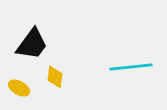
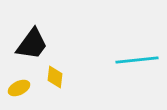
cyan line: moved 6 px right, 7 px up
yellow ellipse: rotated 55 degrees counterclockwise
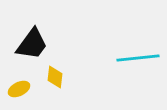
cyan line: moved 1 px right, 2 px up
yellow ellipse: moved 1 px down
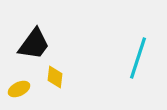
black trapezoid: moved 2 px right
cyan line: rotated 66 degrees counterclockwise
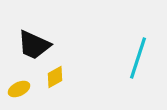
black trapezoid: moved 1 px down; rotated 78 degrees clockwise
yellow diamond: rotated 55 degrees clockwise
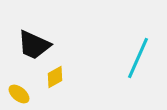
cyan line: rotated 6 degrees clockwise
yellow ellipse: moved 5 px down; rotated 65 degrees clockwise
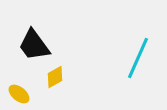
black trapezoid: rotated 30 degrees clockwise
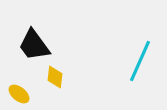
cyan line: moved 2 px right, 3 px down
yellow diamond: rotated 55 degrees counterclockwise
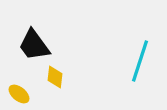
cyan line: rotated 6 degrees counterclockwise
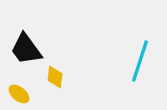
black trapezoid: moved 8 px left, 4 px down
